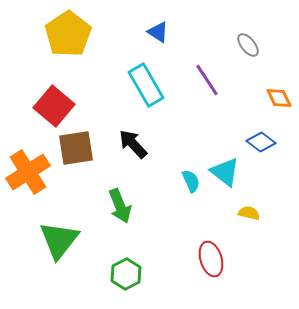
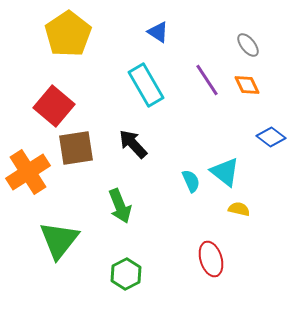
orange diamond: moved 32 px left, 13 px up
blue diamond: moved 10 px right, 5 px up
yellow semicircle: moved 10 px left, 4 px up
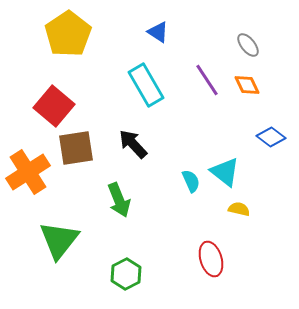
green arrow: moved 1 px left, 6 px up
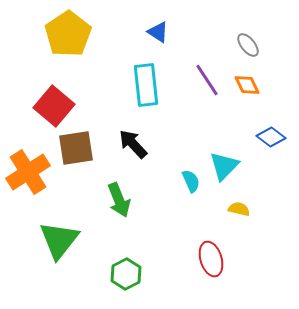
cyan rectangle: rotated 24 degrees clockwise
cyan triangle: moved 1 px left, 6 px up; rotated 36 degrees clockwise
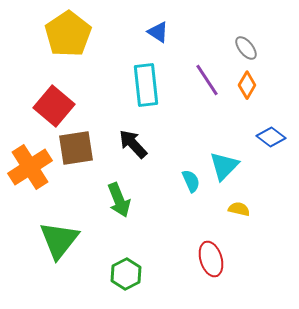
gray ellipse: moved 2 px left, 3 px down
orange diamond: rotated 56 degrees clockwise
orange cross: moved 2 px right, 5 px up
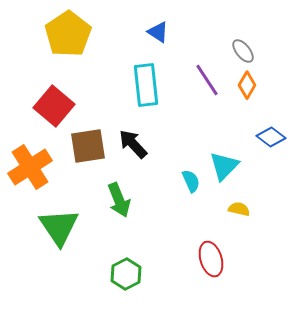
gray ellipse: moved 3 px left, 3 px down
brown square: moved 12 px right, 2 px up
green triangle: moved 13 px up; rotated 12 degrees counterclockwise
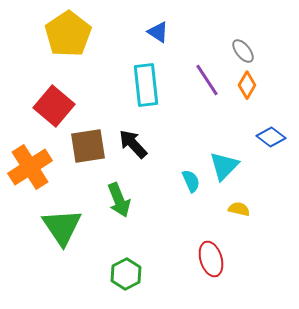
green triangle: moved 3 px right
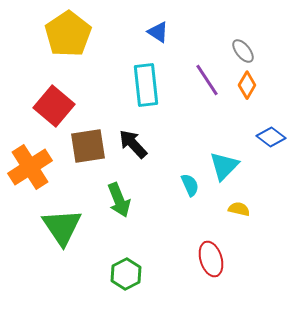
cyan semicircle: moved 1 px left, 4 px down
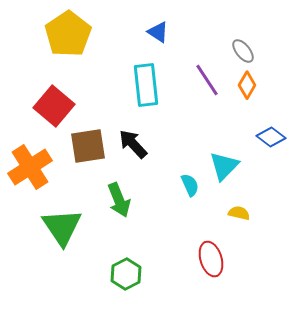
yellow semicircle: moved 4 px down
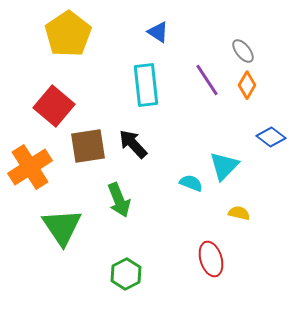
cyan semicircle: moved 1 px right, 2 px up; rotated 45 degrees counterclockwise
